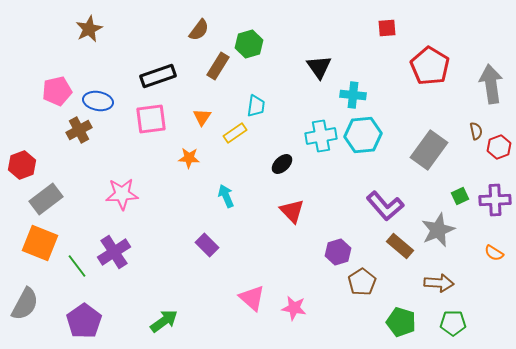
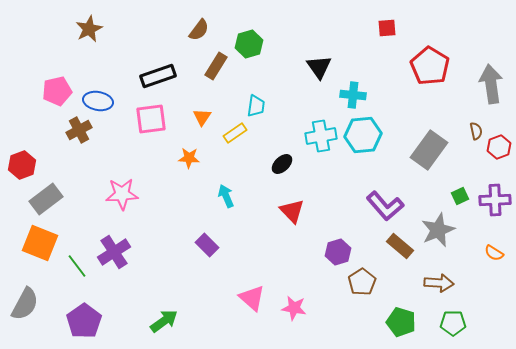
brown rectangle at (218, 66): moved 2 px left
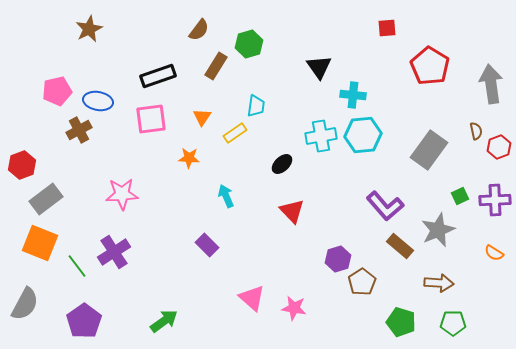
purple hexagon at (338, 252): moved 7 px down
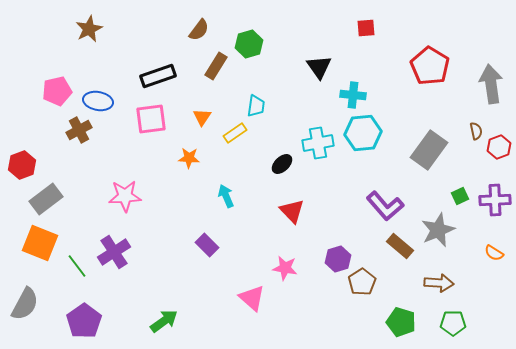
red square at (387, 28): moved 21 px left
cyan hexagon at (363, 135): moved 2 px up
cyan cross at (321, 136): moved 3 px left, 7 px down
pink star at (122, 194): moved 3 px right, 2 px down
pink star at (294, 308): moved 9 px left, 40 px up
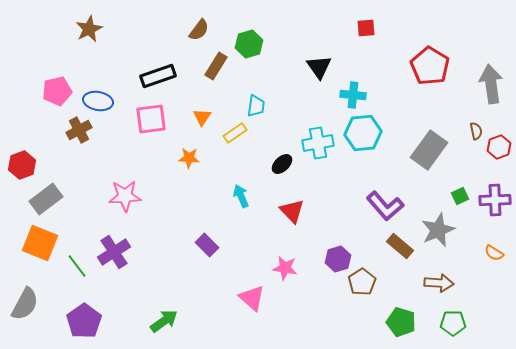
cyan arrow at (226, 196): moved 15 px right
